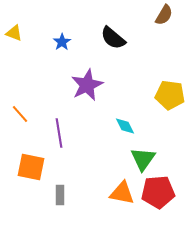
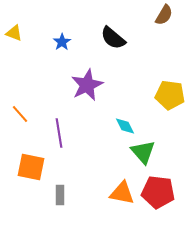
green triangle: moved 7 px up; rotated 16 degrees counterclockwise
red pentagon: rotated 12 degrees clockwise
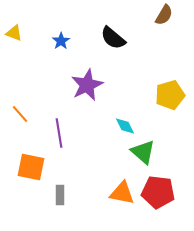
blue star: moved 1 px left, 1 px up
yellow pentagon: rotated 24 degrees counterclockwise
green triangle: rotated 8 degrees counterclockwise
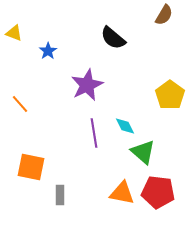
blue star: moved 13 px left, 10 px down
yellow pentagon: rotated 20 degrees counterclockwise
orange line: moved 10 px up
purple line: moved 35 px right
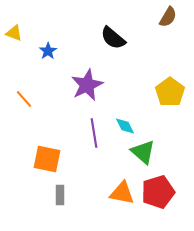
brown semicircle: moved 4 px right, 2 px down
yellow pentagon: moved 3 px up
orange line: moved 4 px right, 5 px up
orange square: moved 16 px right, 8 px up
red pentagon: rotated 24 degrees counterclockwise
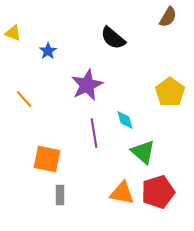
yellow triangle: moved 1 px left
cyan diamond: moved 6 px up; rotated 10 degrees clockwise
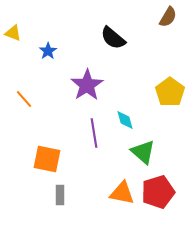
purple star: rotated 8 degrees counterclockwise
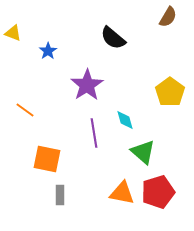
orange line: moved 1 px right, 11 px down; rotated 12 degrees counterclockwise
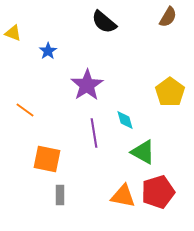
black semicircle: moved 9 px left, 16 px up
green triangle: rotated 12 degrees counterclockwise
orange triangle: moved 1 px right, 3 px down
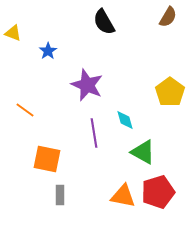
black semicircle: rotated 20 degrees clockwise
purple star: rotated 16 degrees counterclockwise
